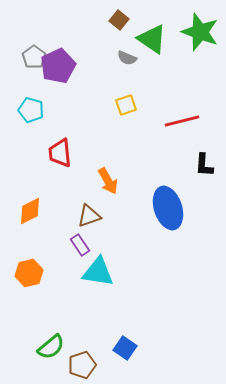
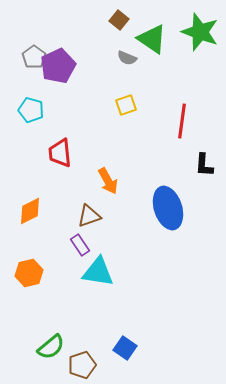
red line: rotated 68 degrees counterclockwise
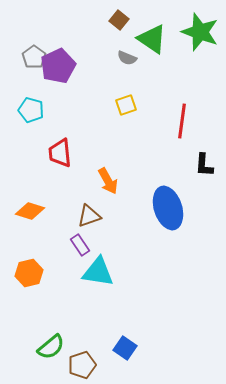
orange diamond: rotated 44 degrees clockwise
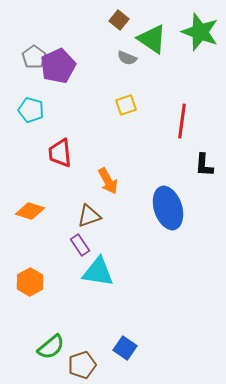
orange hexagon: moved 1 px right, 9 px down; rotated 16 degrees counterclockwise
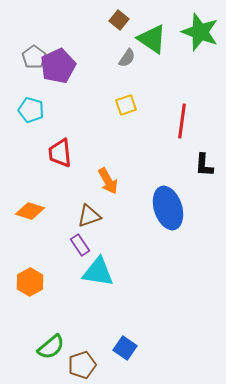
gray semicircle: rotated 78 degrees counterclockwise
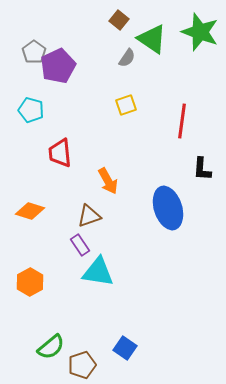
gray pentagon: moved 5 px up
black L-shape: moved 2 px left, 4 px down
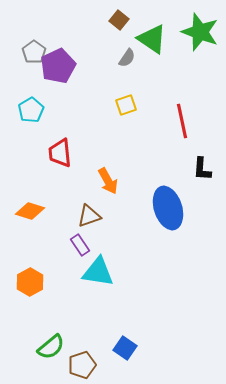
cyan pentagon: rotated 25 degrees clockwise
red line: rotated 20 degrees counterclockwise
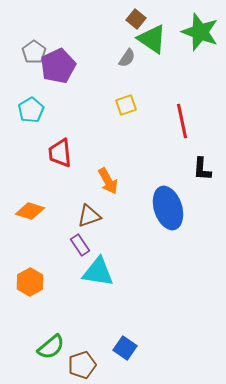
brown square: moved 17 px right, 1 px up
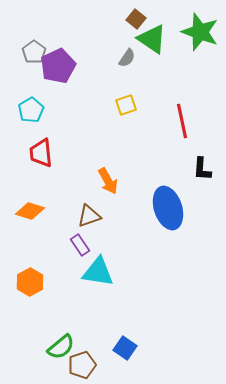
red trapezoid: moved 19 px left
green semicircle: moved 10 px right
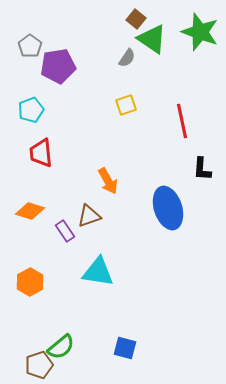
gray pentagon: moved 4 px left, 6 px up
purple pentagon: rotated 16 degrees clockwise
cyan pentagon: rotated 10 degrees clockwise
purple rectangle: moved 15 px left, 14 px up
blue square: rotated 20 degrees counterclockwise
brown pentagon: moved 43 px left
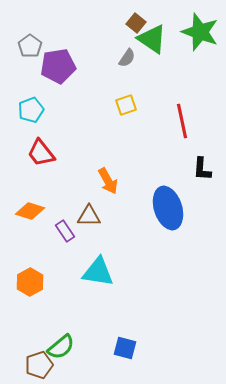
brown square: moved 4 px down
red trapezoid: rotated 32 degrees counterclockwise
brown triangle: rotated 20 degrees clockwise
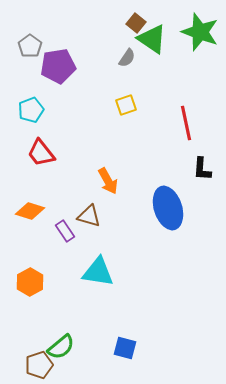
red line: moved 4 px right, 2 px down
brown triangle: rotated 15 degrees clockwise
